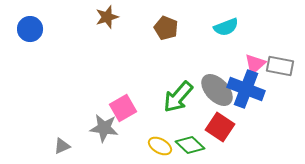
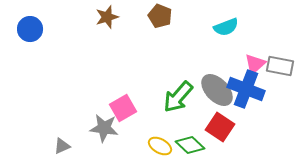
brown pentagon: moved 6 px left, 12 px up
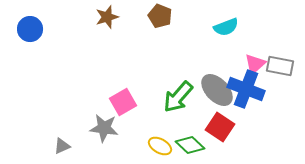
pink square: moved 6 px up
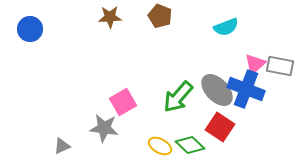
brown star: moved 3 px right; rotated 15 degrees clockwise
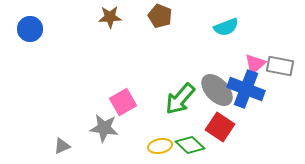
green arrow: moved 2 px right, 2 px down
yellow ellipse: rotated 40 degrees counterclockwise
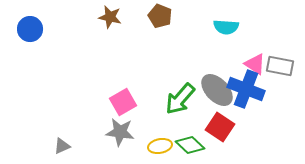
brown star: rotated 15 degrees clockwise
cyan semicircle: rotated 25 degrees clockwise
pink triangle: rotated 45 degrees counterclockwise
gray star: moved 16 px right, 4 px down
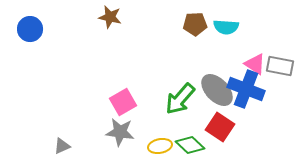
brown pentagon: moved 35 px right, 8 px down; rotated 25 degrees counterclockwise
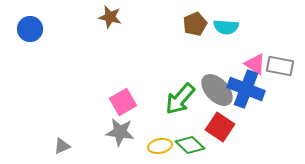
brown pentagon: rotated 20 degrees counterclockwise
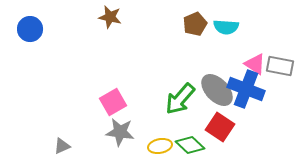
pink square: moved 10 px left
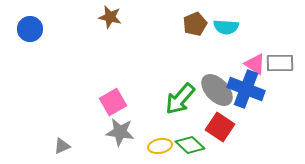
gray rectangle: moved 3 px up; rotated 12 degrees counterclockwise
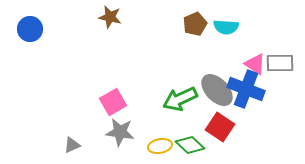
green arrow: rotated 24 degrees clockwise
gray triangle: moved 10 px right, 1 px up
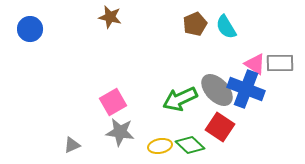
cyan semicircle: rotated 55 degrees clockwise
